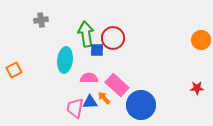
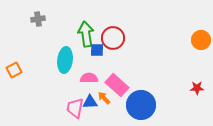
gray cross: moved 3 px left, 1 px up
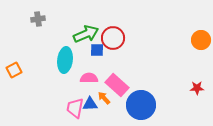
green arrow: rotated 75 degrees clockwise
blue triangle: moved 2 px down
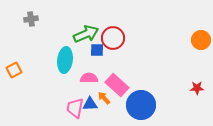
gray cross: moved 7 px left
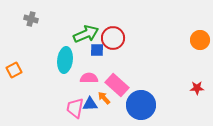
gray cross: rotated 24 degrees clockwise
orange circle: moved 1 px left
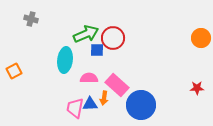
orange circle: moved 1 px right, 2 px up
orange square: moved 1 px down
orange arrow: rotated 128 degrees counterclockwise
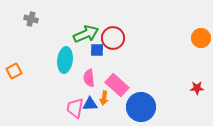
pink semicircle: rotated 96 degrees counterclockwise
blue circle: moved 2 px down
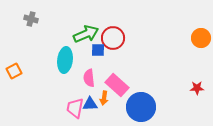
blue square: moved 1 px right
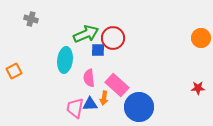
red star: moved 1 px right
blue circle: moved 2 px left
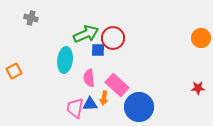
gray cross: moved 1 px up
